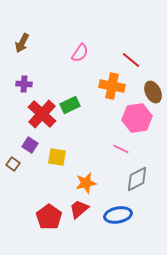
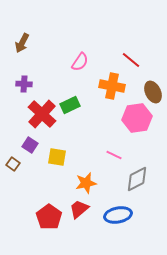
pink semicircle: moved 9 px down
pink line: moved 7 px left, 6 px down
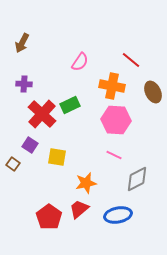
pink hexagon: moved 21 px left, 2 px down; rotated 12 degrees clockwise
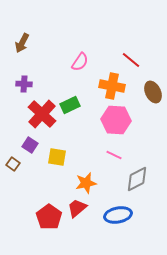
red trapezoid: moved 2 px left, 1 px up
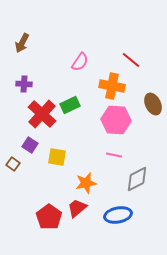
brown ellipse: moved 12 px down
pink line: rotated 14 degrees counterclockwise
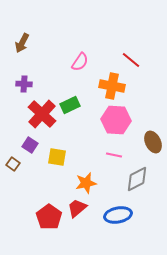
brown ellipse: moved 38 px down
